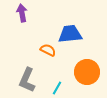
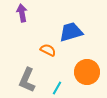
blue trapezoid: moved 1 px right, 2 px up; rotated 10 degrees counterclockwise
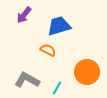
purple arrow: moved 2 px right, 2 px down; rotated 132 degrees counterclockwise
blue trapezoid: moved 12 px left, 6 px up
gray L-shape: rotated 95 degrees clockwise
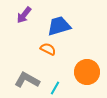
orange semicircle: moved 1 px up
cyan line: moved 2 px left
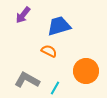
purple arrow: moved 1 px left
orange semicircle: moved 1 px right, 2 px down
orange circle: moved 1 px left, 1 px up
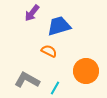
purple arrow: moved 9 px right, 2 px up
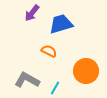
blue trapezoid: moved 2 px right, 2 px up
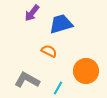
cyan line: moved 3 px right
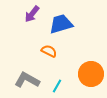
purple arrow: moved 1 px down
orange circle: moved 5 px right, 3 px down
cyan line: moved 1 px left, 2 px up
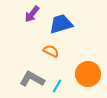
orange semicircle: moved 2 px right
orange circle: moved 3 px left
gray L-shape: moved 5 px right, 1 px up
